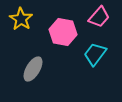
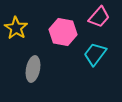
yellow star: moved 5 px left, 9 px down
gray ellipse: rotated 20 degrees counterclockwise
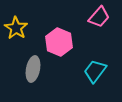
pink hexagon: moved 4 px left, 10 px down; rotated 12 degrees clockwise
cyan trapezoid: moved 17 px down
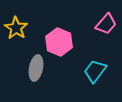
pink trapezoid: moved 7 px right, 7 px down
gray ellipse: moved 3 px right, 1 px up
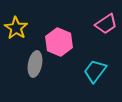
pink trapezoid: rotated 15 degrees clockwise
gray ellipse: moved 1 px left, 4 px up
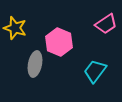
yellow star: moved 1 px left; rotated 15 degrees counterclockwise
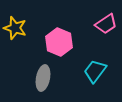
gray ellipse: moved 8 px right, 14 px down
